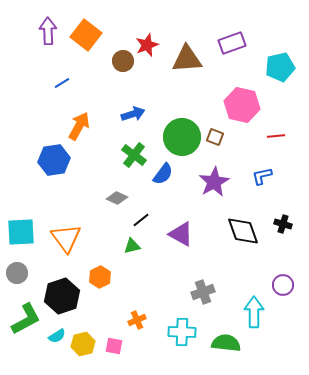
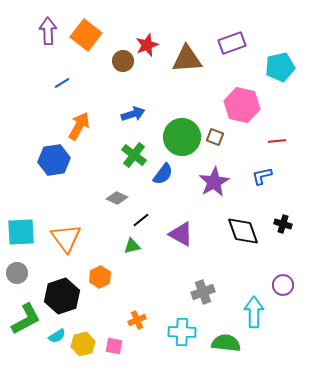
red line: moved 1 px right, 5 px down
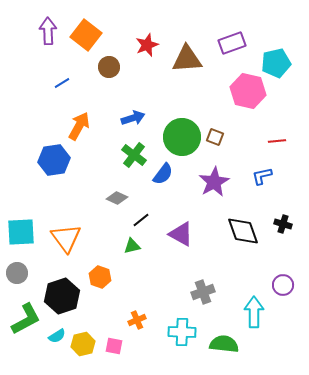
brown circle: moved 14 px left, 6 px down
cyan pentagon: moved 4 px left, 4 px up
pink hexagon: moved 6 px right, 14 px up
blue arrow: moved 4 px down
orange hexagon: rotated 15 degrees counterclockwise
green semicircle: moved 2 px left, 1 px down
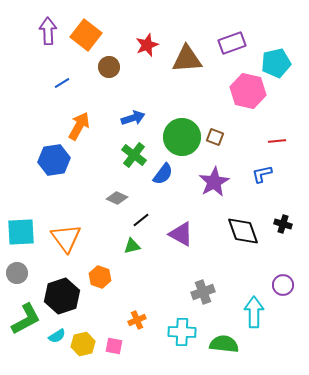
blue L-shape: moved 2 px up
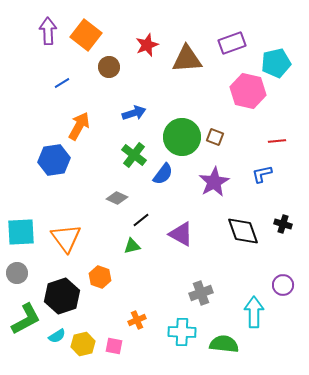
blue arrow: moved 1 px right, 5 px up
gray cross: moved 2 px left, 1 px down
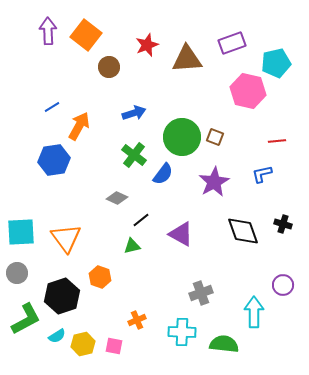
blue line: moved 10 px left, 24 px down
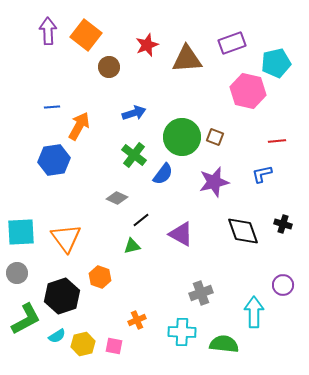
blue line: rotated 28 degrees clockwise
purple star: rotated 16 degrees clockwise
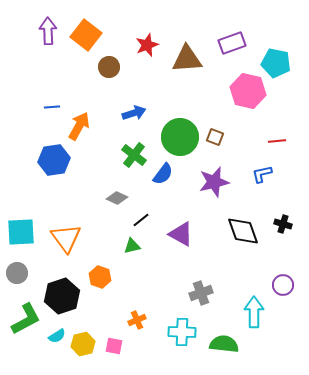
cyan pentagon: rotated 24 degrees clockwise
green circle: moved 2 px left
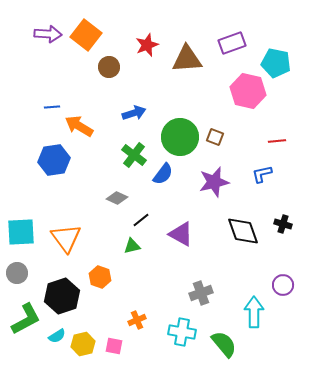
purple arrow: moved 3 px down; rotated 96 degrees clockwise
orange arrow: rotated 88 degrees counterclockwise
cyan cross: rotated 8 degrees clockwise
green semicircle: rotated 44 degrees clockwise
